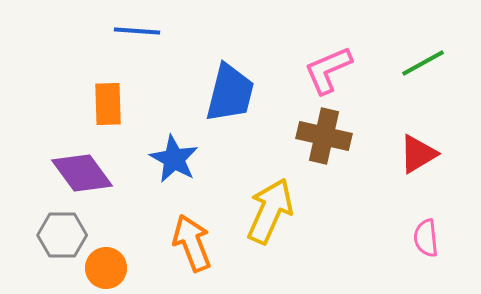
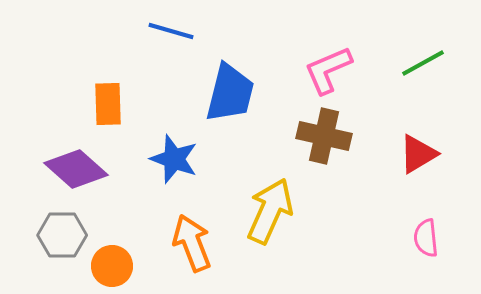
blue line: moved 34 px right; rotated 12 degrees clockwise
blue star: rotated 9 degrees counterclockwise
purple diamond: moved 6 px left, 4 px up; rotated 12 degrees counterclockwise
orange circle: moved 6 px right, 2 px up
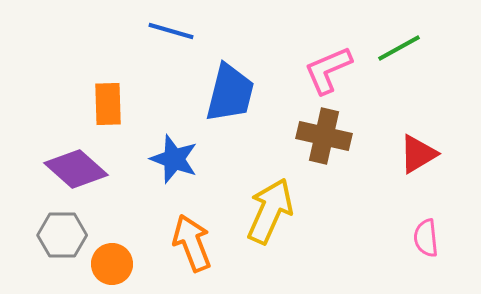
green line: moved 24 px left, 15 px up
orange circle: moved 2 px up
